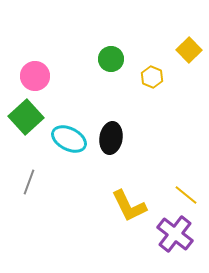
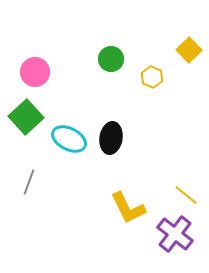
pink circle: moved 4 px up
yellow L-shape: moved 1 px left, 2 px down
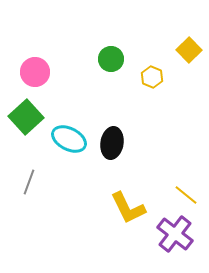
black ellipse: moved 1 px right, 5 px down
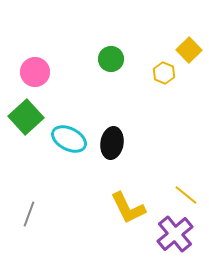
yellow hexagon: moved 12 px right, 4 px up
gray line: moved 32 px down
purple cross: rotated 12 degrees clockwise
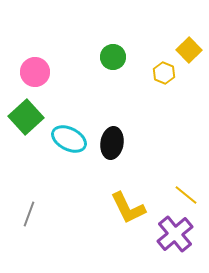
green circle: moved 2 px right, 2 px up
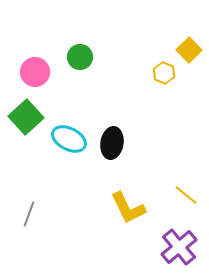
green circle: moved 33 px left
purple cross: moved 4 px right, 13 px down
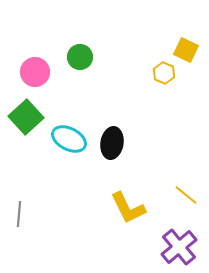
yellow square: moved 3 px left; rotated 20 degrees counterclockwise
gray line: moved 10 px left; rotated 15 degrees counterclockwise
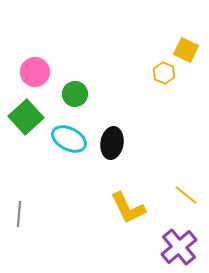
green circle: moved 5 px left, 37 px down
